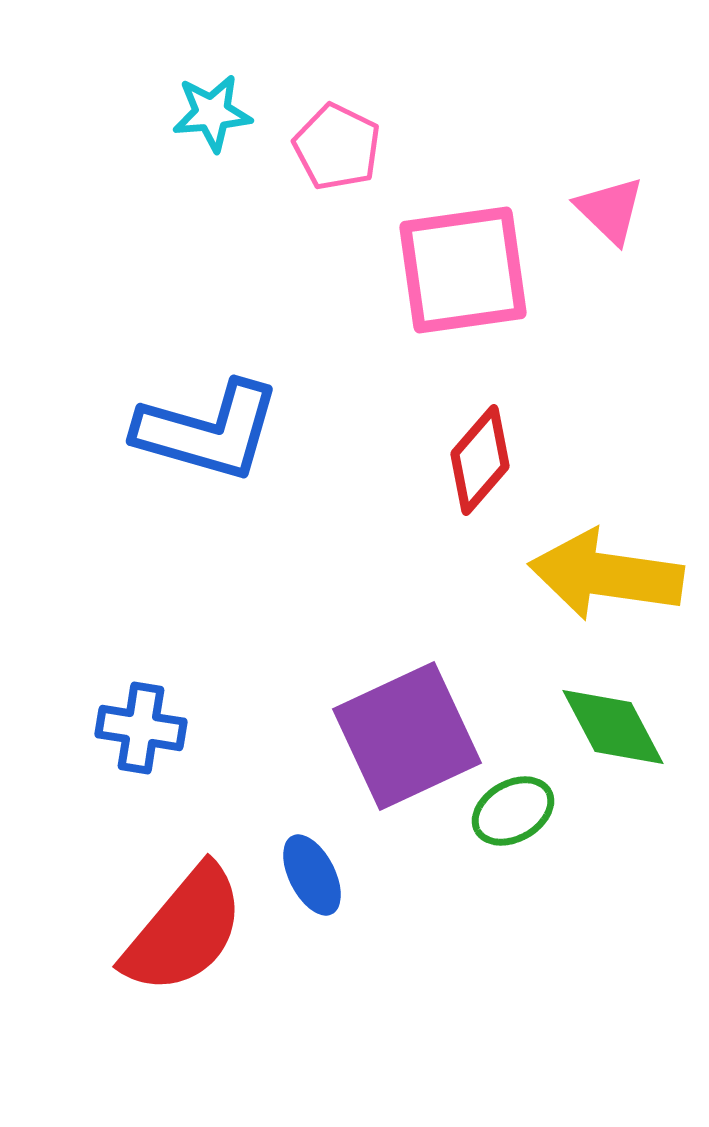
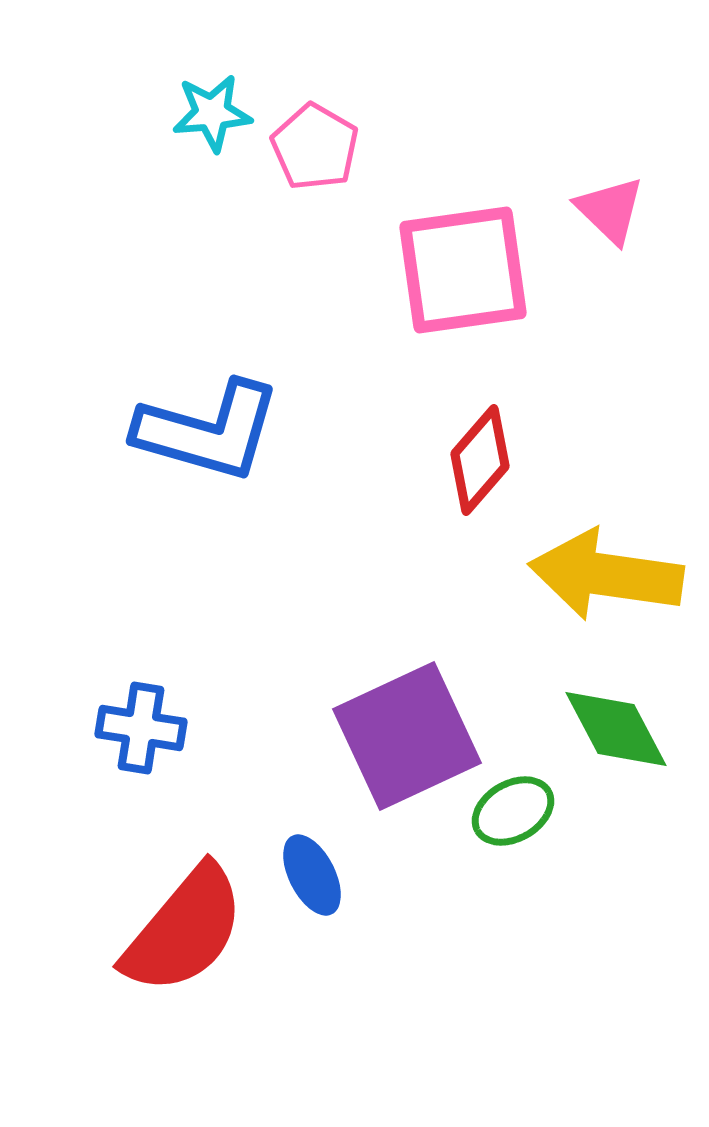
pink pentagon: moved 22 px left; rotated 4 degrees clockwise
green diamond: moved 3 px right, 2 px down
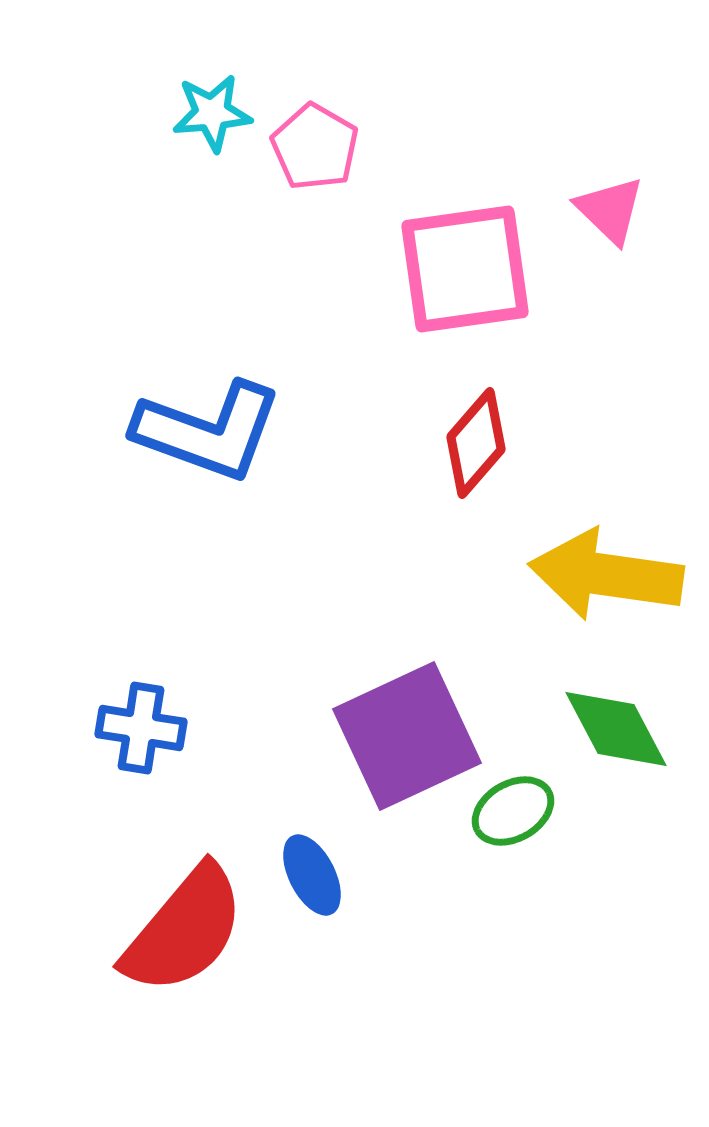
pink square: moved 2 px right, 1 px up
blue L-shape: rotated 4 degrees clockwise
red diamond: moved 4 px left, 17 px up
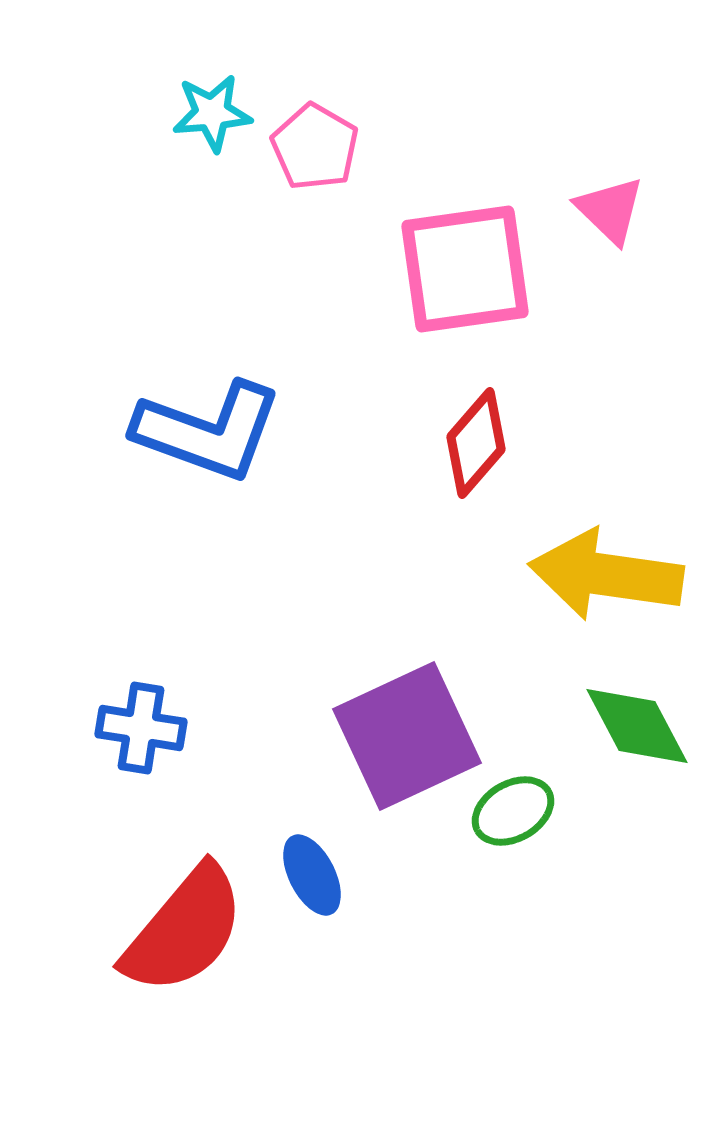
green diamond: moved 21 px right, 3 px up
